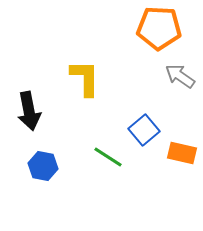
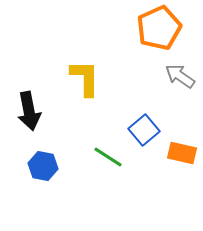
orange pentagon: rotated 27 degrees counterclockwise
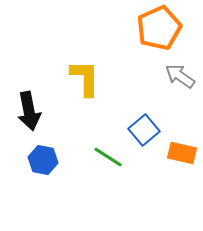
blue hexagon: moved 6 px up
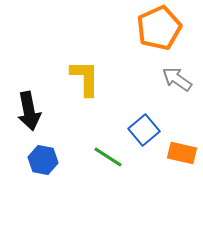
gray arrow: moved 3 px left, 3 px down
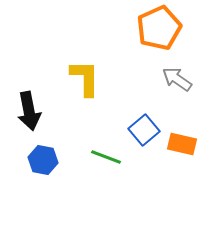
orange rectangle: moved 9 px up
green line: moved 2 px left; rotated 12 degrees counterclockwise
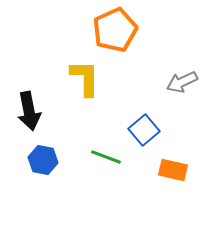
orange pentagon: moved 44 px left, 2 px down
gray arrow: moved 5 px right, 3 px down; rotated 60 degrees counterclockwise
orange rectangle: moved 9 px left, 26 px down
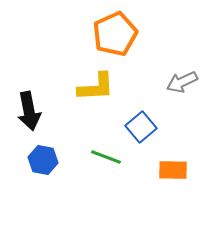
orange pentagon: moved 4 px down
yellow L-shape: moved 11 px right, 9 px down; rotated 87 degrees clockwise
blue square: moved 3 px left, 3 px up
orange rectangle: rotated 12 degrees counterclockwise
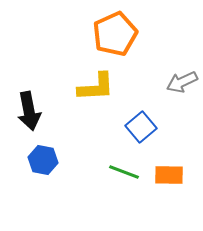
green line: moved 18 px right, 15 px down
orange rectangle: moved 4 px left, 5 px down
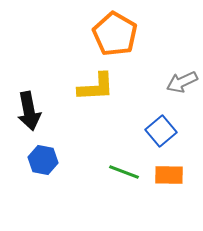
orange pentagon: rotated 18 degrees counterclockwise
blue square: moved 20 px right, 4 px down
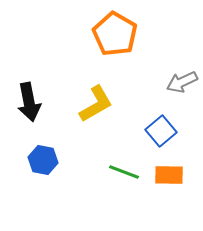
yellow L-shape: moved 17 px down; rotated 27 degrees counterclockwise
black arrow: moved 9 px up
